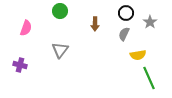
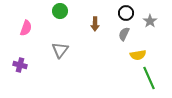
gray star: moved 1 px up
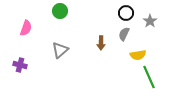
brown arrow: moved 6 px right, 19 px down
gray triangle: rotated 12 degrees clockwise
green line: moved 1 px up
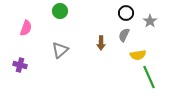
gray semicircle: moved 1 px down
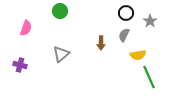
gray triangle: moved 1 px right, 4 px down
